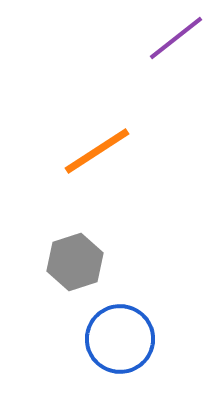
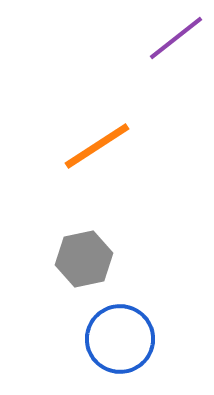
orange line: moved 5 px up
gray hexagon: moved 9 px right, 3 px up; rotated 6 degrees clockwise
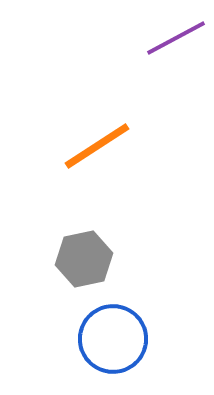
purple line: rotated 10 degrees clockwise
blue circle: moved 7 px left
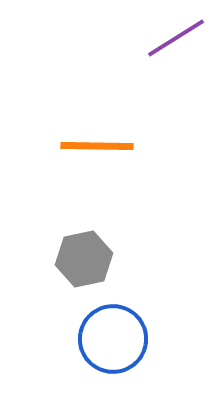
purple line: rotated 4 degrees counterclockwise
orange line: rotated 34 degrees clockwise
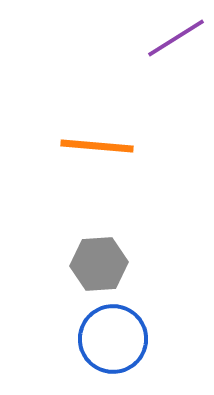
orange line: rotated 4 degrees clockwise
gray hexagon: moved 15 px right, 5 px down; rotated 8 degrees clockwise
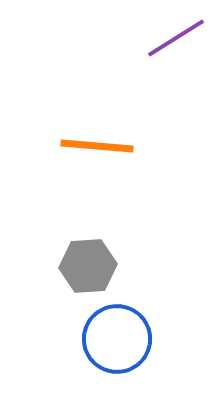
gray hexagon: moved 11 px left, 2 px down
blue circle: moved 4 px right
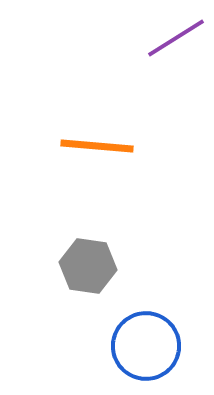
gray hexagon: rotated 12 degrees clockwise
blue circle: moved 29 px right, 7 px down
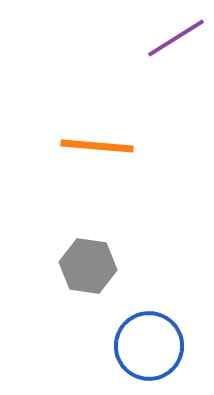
blue circle: moved 3 px right
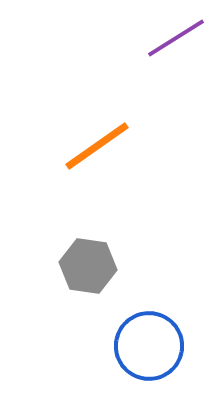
orange line: rotated 40 degrees counterclockwise
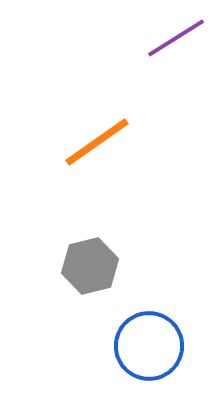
orange line: moved 4 px up
gray hexagon: moved 2 px right; rotated 22 degrees counterclockwise
